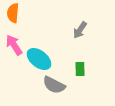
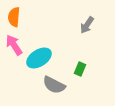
orange semicircle: moved 1 px right, 4 px down
gray arrow: moved 7 px right, 5 px up
cyan ellipse: moved 1 px up; rotated 70 degrees counterclockwise
green rectangle: rotated 24 degrees clockwise
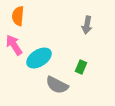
orange semicircle: moved 4 px right, 1 px up
gray arrow: rotated 24 degrees counterclockwise
green rectangle: moved 1 px right, 2 px up
gray semicircle: moved 3 px right
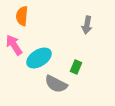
orange semicircle: moved 4 px right
green rectangle: moved 5 px left
gray semicircle: moved 1 px left, 1 px up
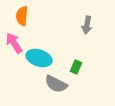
pink arrow: moved 2 px up
cyan ellipse: rotated 50 degrees clockwise
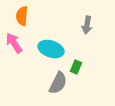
cyan ellipse: moved 12 px right, 9 px up
gray semicircle: moved 2 px right, 1 px up; rotated 90 degrees counterclockwise
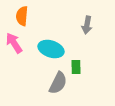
green rectangle: rotated 24 degrees counterclockwise
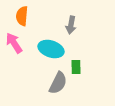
gray arrow: moved 16 px left
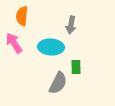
cyan ellipse: moved 2 px up; rotated 15 degrees counterclockwise
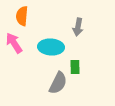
gray arrow: moved 7 px right, 2 px down
green rectangle: moved 1 px left
